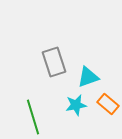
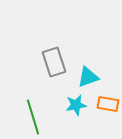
orange rectangle: rotated 30 degrees counterclockwise
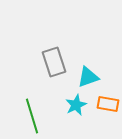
cyan star: rotated 15 degrees counterclockwise
green line: moved 1 px left, 1 px up
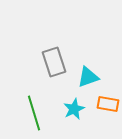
cyan star: moved 2 px left, 4 px down
green line: moved 2 px right, 3 px up
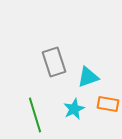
green line: moved 1 px right, 2 px down
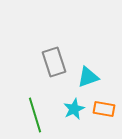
orange rectangle: moved 4 px left, 5 px down
